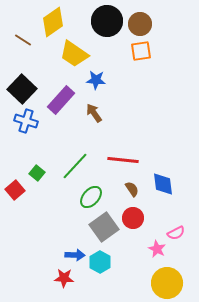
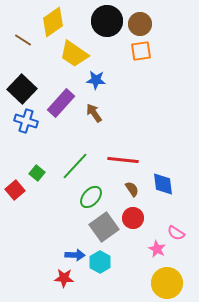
purple rectangle: moved 3 px down
pink semicircle: rotated 60 degrees clockwise
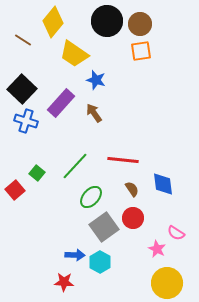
yellow diamond: rotated 16 degrees counterclockwise
blue star: rotated 12 degrees clockwise
red star: moved 4 px down
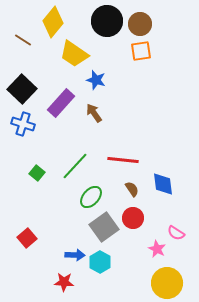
blue cross: moved 3 px left, 3 px down
red square: moved 12 px right, 48 px down
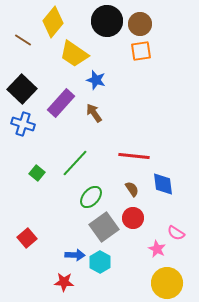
red line: moved 11 px right, 4 px up
green line: moved 3 px up
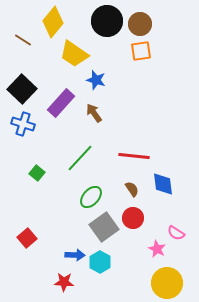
green line: moved 5 px right, 5 px up
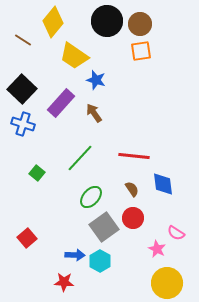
yellow trapezoid: moved 2 px down
cyan hexagon: moved 1 px up
